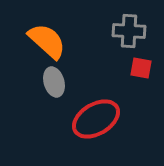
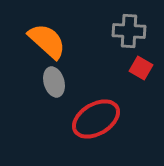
red square: rotated 20 degrees clockwise
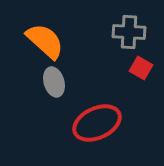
gray cross: moved 1 px down
orange semicircle: moved 2 px left
red ellipse: moved 1 px right, 4 px down; rotated 6 degrees clockwise
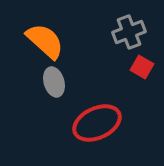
gray cross: rotated 24 degrees counterclockwise
red square: moved 1 px right, 1 px up
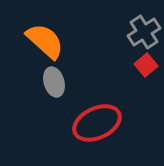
gray cross: moved 15 px right; rotated 12 degrees counterclockwise
red square: moved 4 px right, 2 px up; rotated 20 degrees clockwise
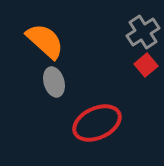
gray cross: moved 1 px left
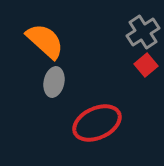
gray ellipse: rotated 28 degrees clockwise
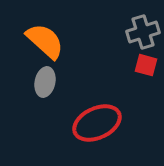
gray cross: rotated 16 degrees clockwise
red square: rotated 35 degrees counterclockwise
gray ellipse: moved 9 px left
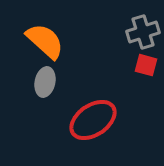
red ellipse: moved 4 px left, 3 px up; rotated 9 degrees counterclockwise
